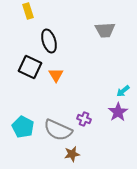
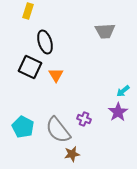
yellow rectangle: rotated 35 degrees clockwise
gray trapezoid: moved 1 px down
black ellipse: moved 4 px left, 1 px down
gray semicircle: rotated 28 degrees clockwise
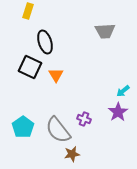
cyan pentagon: rotated 10 degrees clockwise
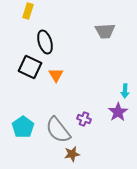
cyan arrow: moved 2 px right; rotated 48 degrees counterclockwise
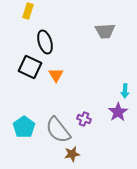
cyan pentagon: moved 1 px right
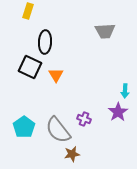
black ellipse: rotated 20 degrees clockwise
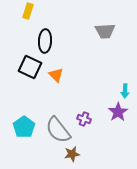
black ellipse: moved 1 px up
orange triangle: rotated 14 degrees counterclockwise
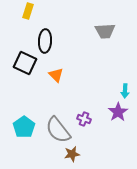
black square: moved 5 px left, 4 px up
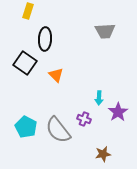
black ellipse: moved 2 px up
black square: rotated 10 degrees clockwise
cyan arrow: moved 26 px left, 7 px down
cyan pentagon: moved 2 px right; rotated 10 degrees counterclockwise
brown star: moved 31 px right
